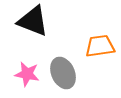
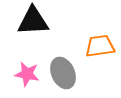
black triangle: rotated 24 degrees counterclockwise
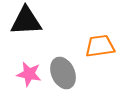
black triangle: moved 7 px left
pink star: moved 2 px right
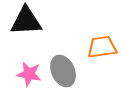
orange trapezoid: moved 2 px right, 1 px down
gray ellipse: moved 2 px up
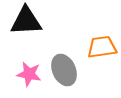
gray ellipse: moved 1 px right, 1 px up
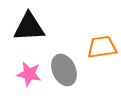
black triangle: moved 3 px right, 6 px down
